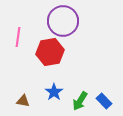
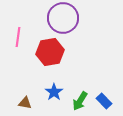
purple circle: moved 3 px up
brown triangle: moved 2 px right, 2 px down
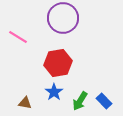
pink line: rotated 66 degrees counterclockwise
red hexagon: moved 8 px right, 11 px down
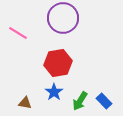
pink line: moved 4 px up
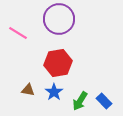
purple circle: moved 4 px left, 1 px down
brown triangle: moved 3 px right, 13 px up
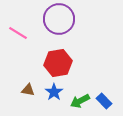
green arrow: rotated 30 degrees clockwise
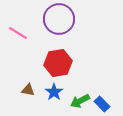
blue rectangle: moved 2 px left, 3 px down
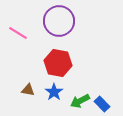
purple circle: moved 2 px down
red hexagon: rotated 20 degrees clockwise
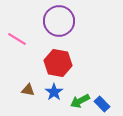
pink line: moved 1 px left, 6 px down
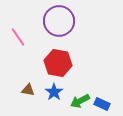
pink line: moved 1 px right, 2 px up; rotated 24 degrees clockwise
blue rectangle: rotated 21 degrees counterclockwise
